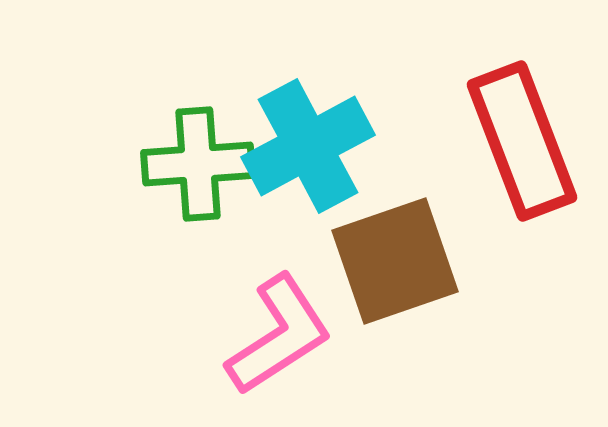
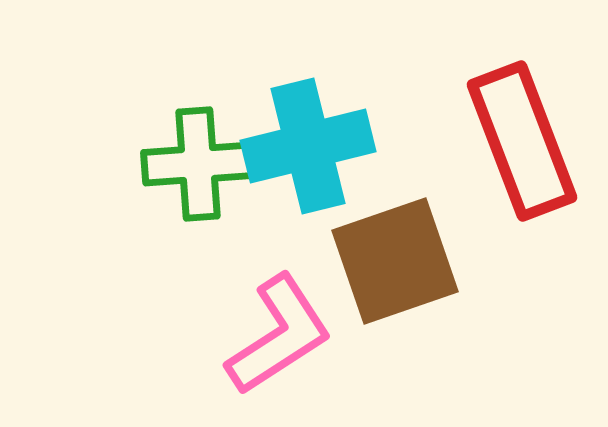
cyan cross: rotated 14 degrees clockwise
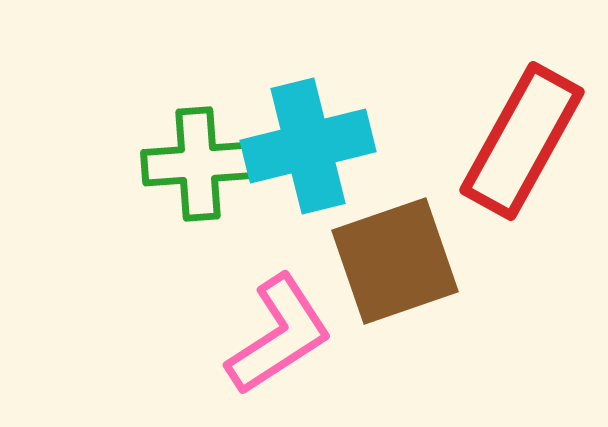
red rectangle: rotated 50 degrees clockwise
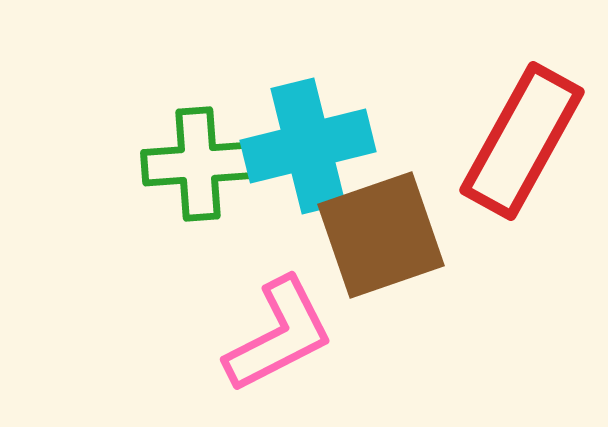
brown square: moved 14 px left, 26 px up
pink L-shape: rotated 6 degrees clockwise
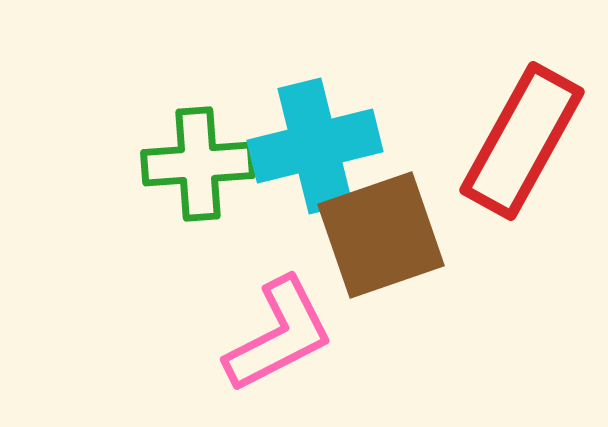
cyan cross: moved 7 px right
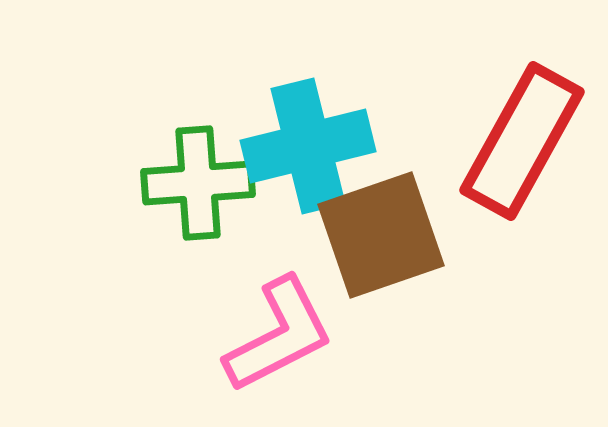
cyan cross: moved 7 px left
green cross: moved 19 px down
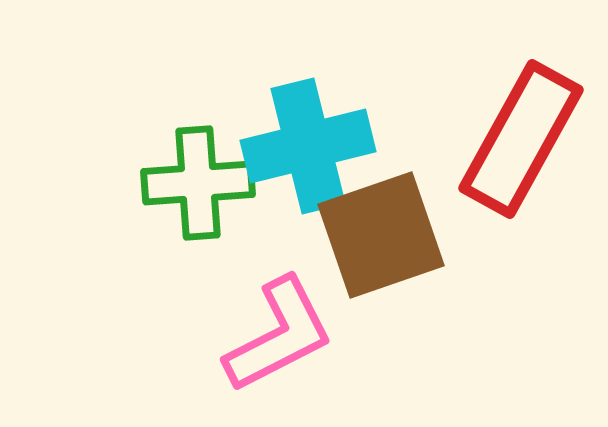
red rectangle: moved 1 px left, 2 px up
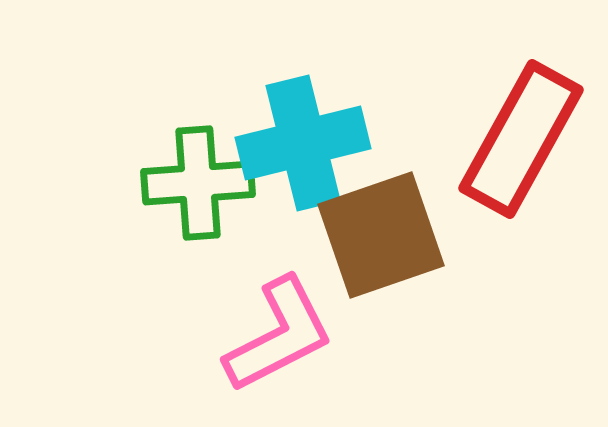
cyan cross: moved 5 px left, 3 px up
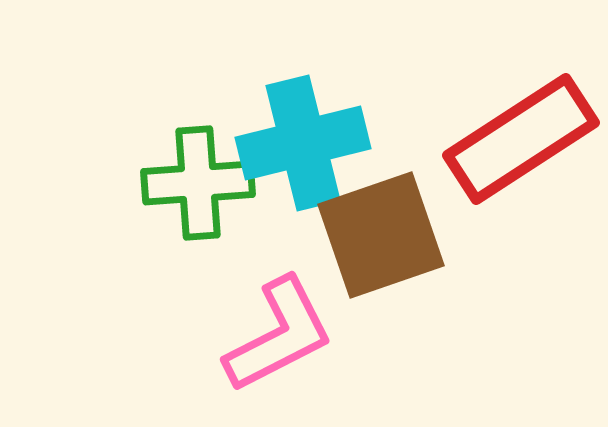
red rectangle: rotated 28 degrees clockwise
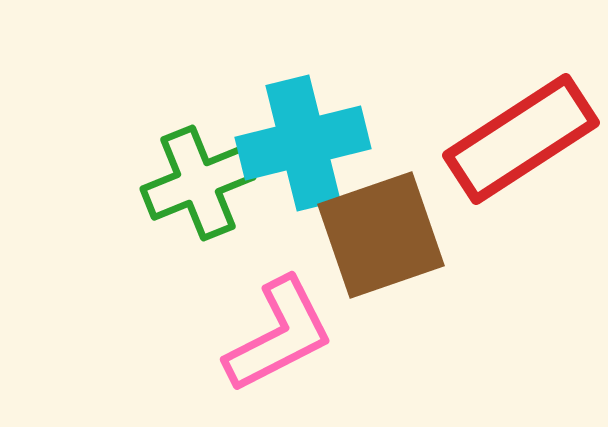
green cross: rotated 18 degrees counterclockwise
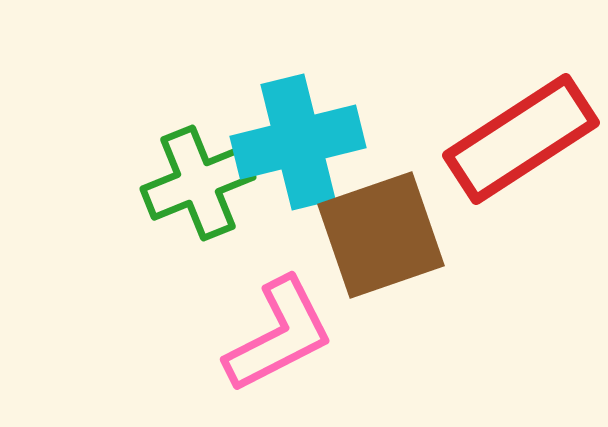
cyan cross: moved 5 px left, 1 px up
